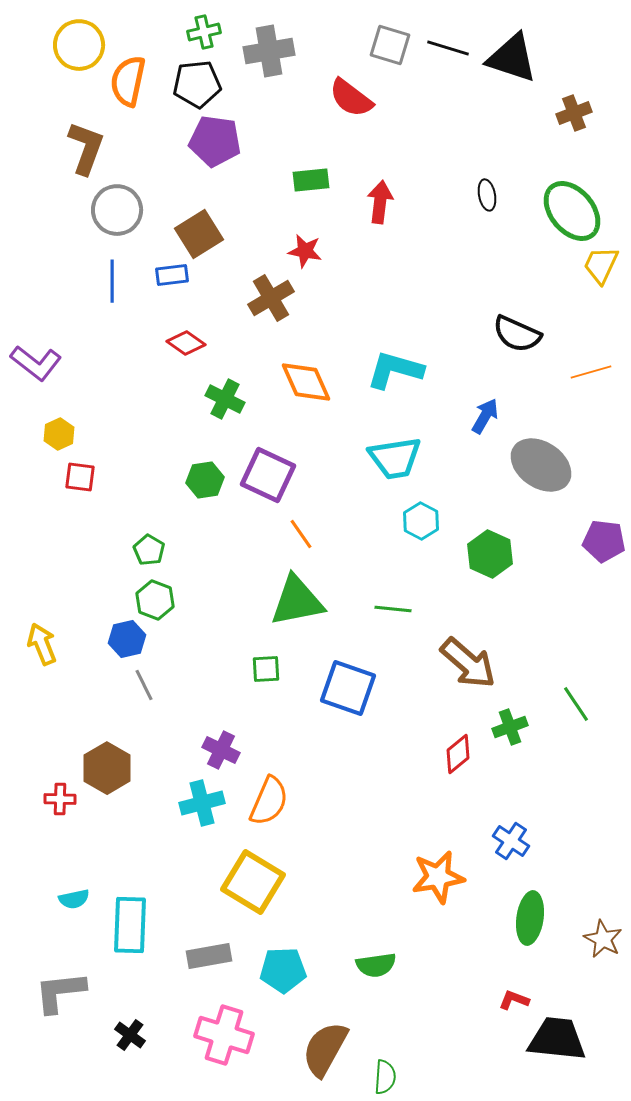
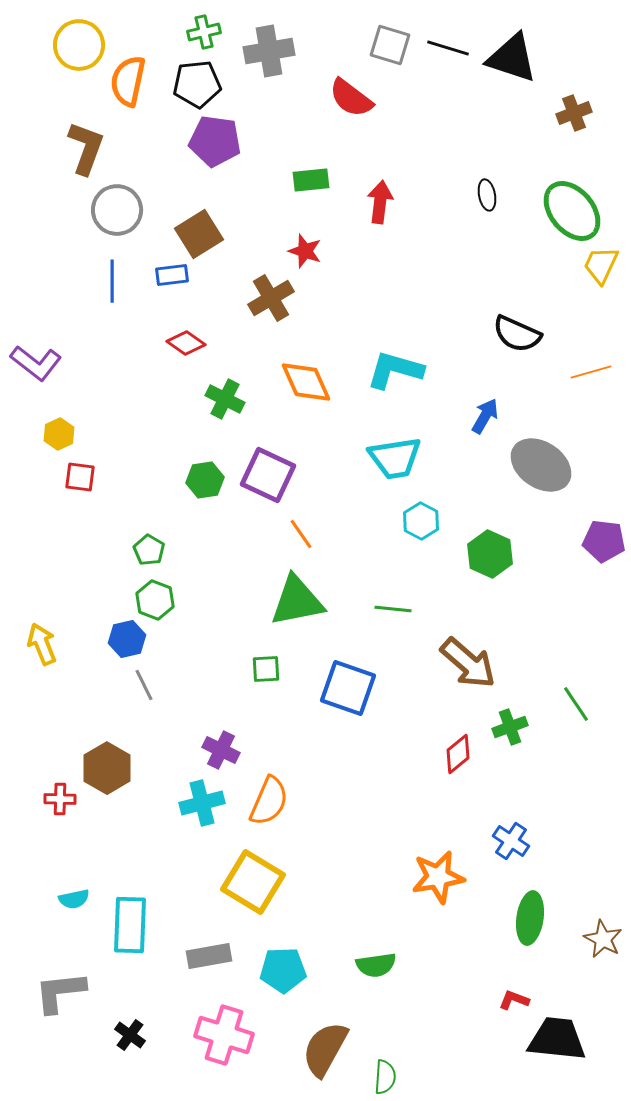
red star at (305, 251): rotated 8 degrees clockwise
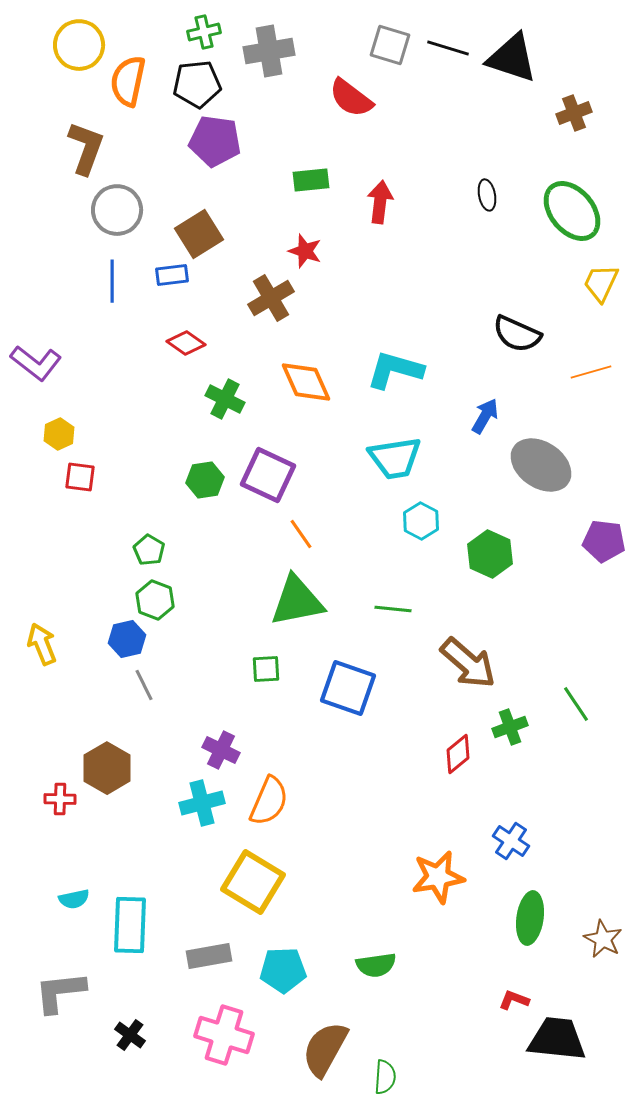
yellow trapezoid at (601, 265): moved 18 px down
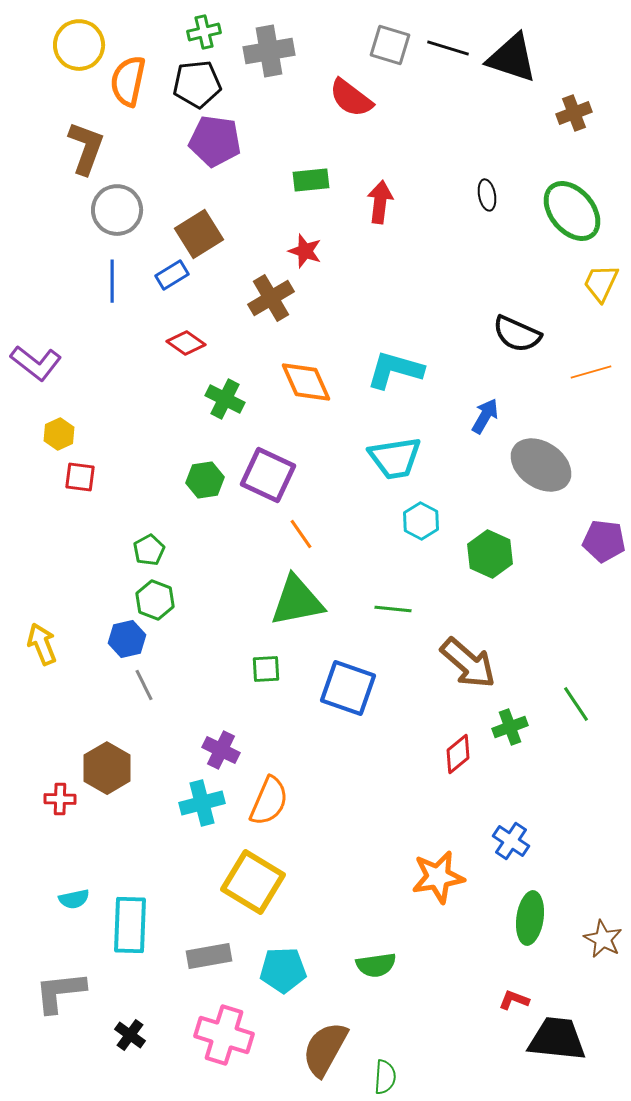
blue rectangle at (172, 275): rotated 24 degrees counterclockwise
green pentagon at (149, 550): rotated 12 degrees clockwise
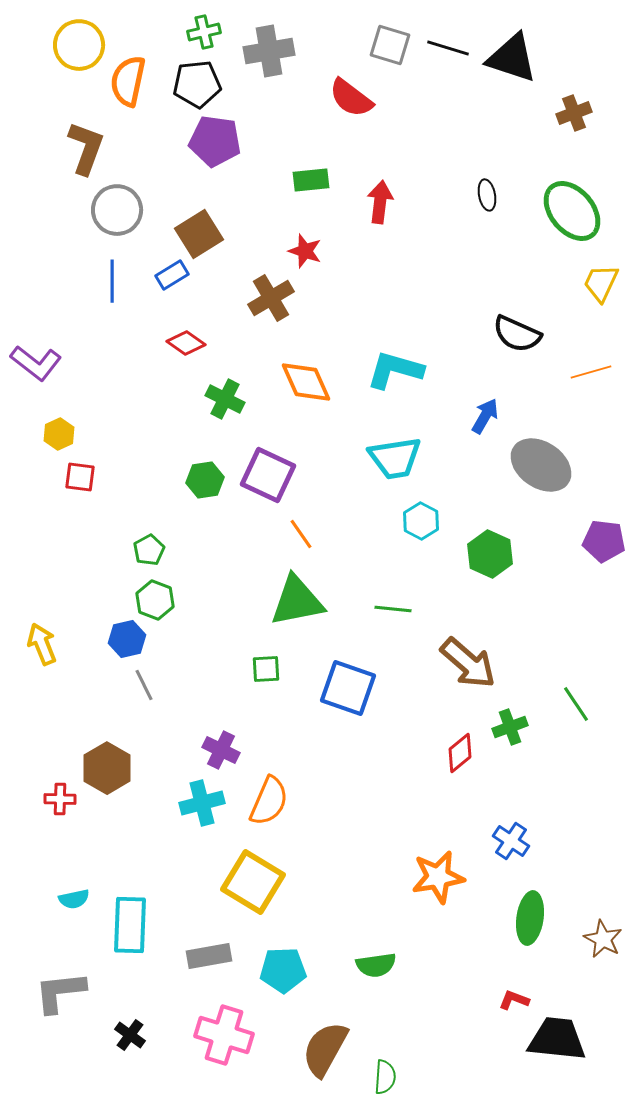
red diamond at (458, 754): moved 2 px right, 1 px up
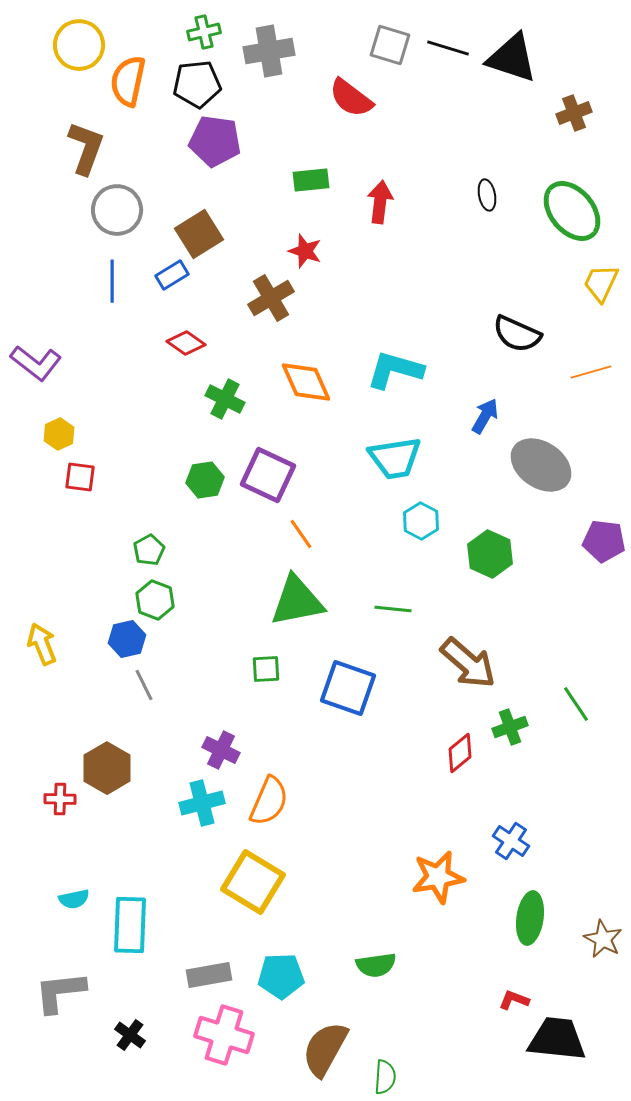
gray rectangle at (209, 956): moved 19 px down
cyan pentagon at (283, 970): moved 2 px left, 6 px down
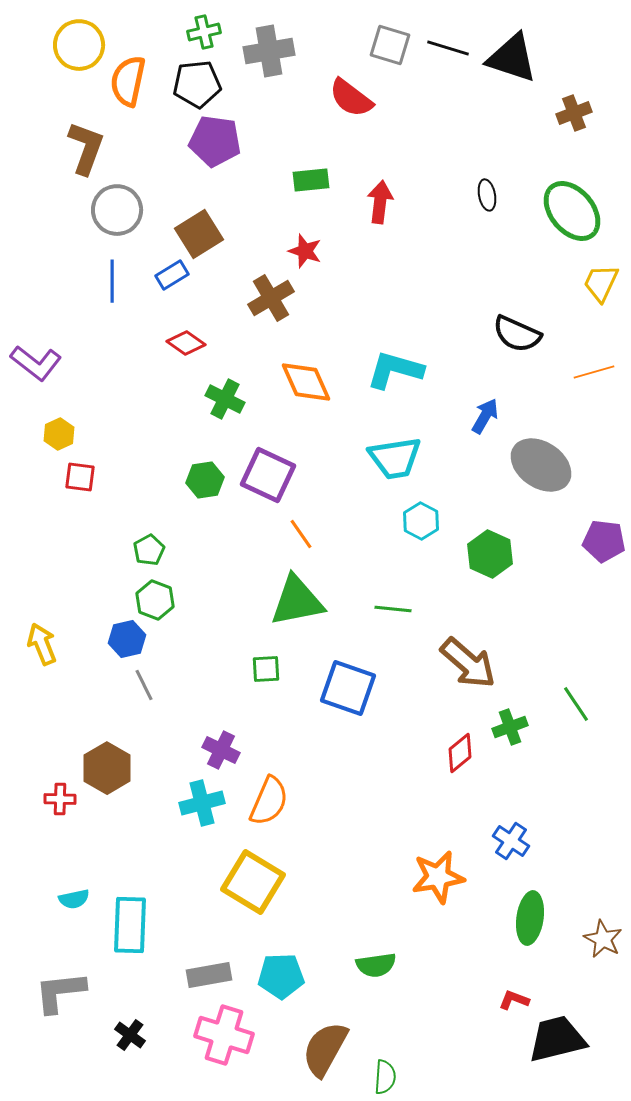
orange line at (591, 372): moved 3 px right
black trapezoid at (557, 1039): rotated 20 degrees counterclockwise
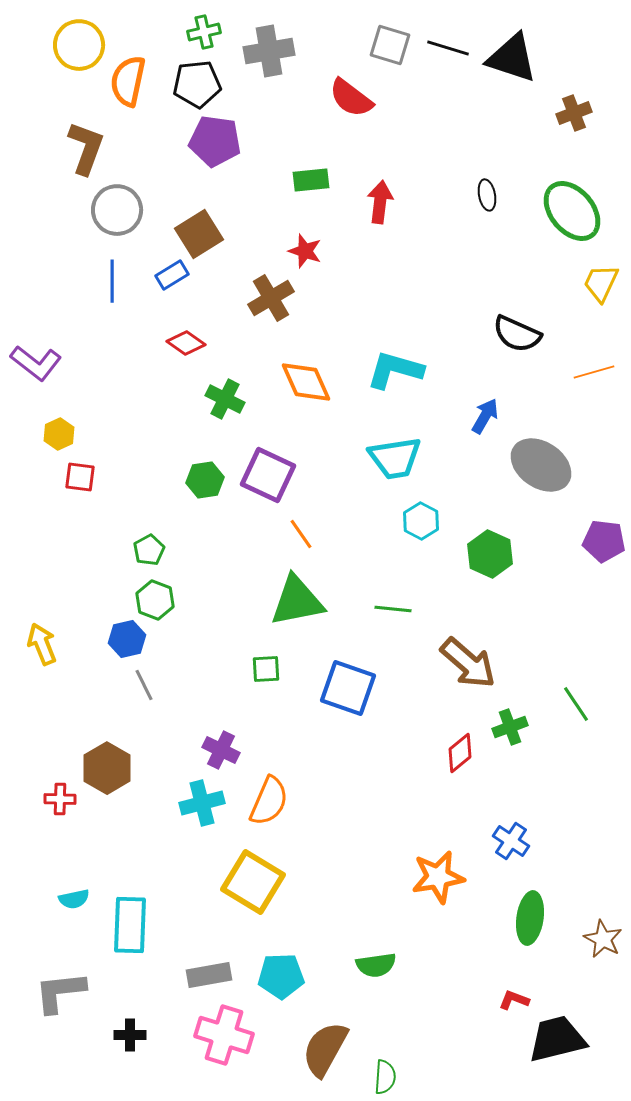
black cross at (130, 1035): rotated 36 degrees counterclockwise
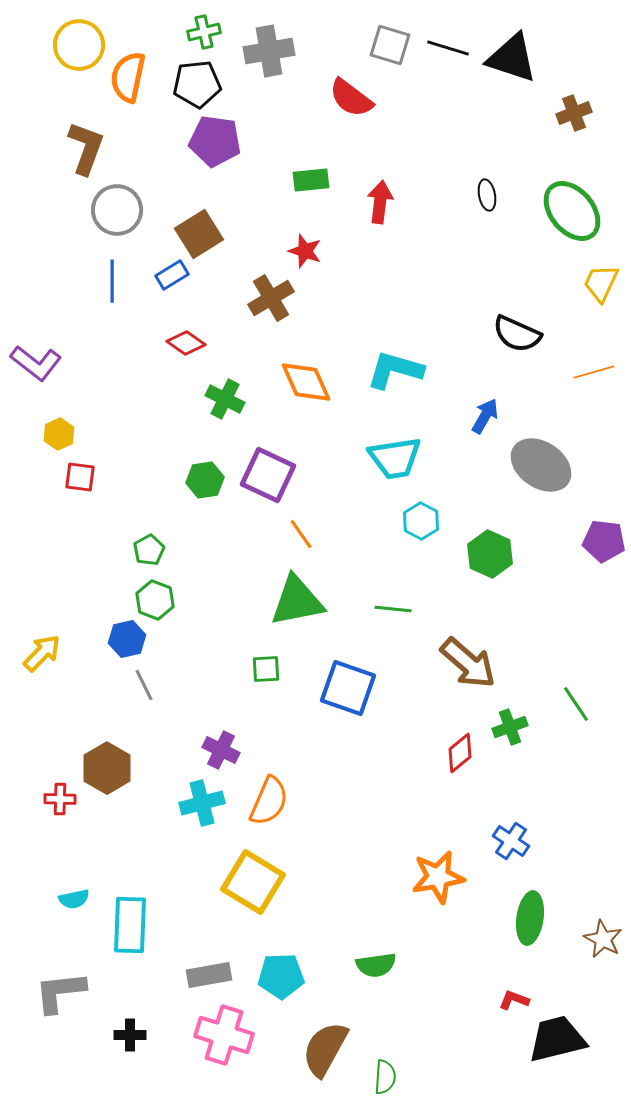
orange semicircle at (128, 81): moved 4 px up
yellow arrow at (42, 644): moved 9 px down; rotated 66 degrees clockwise
